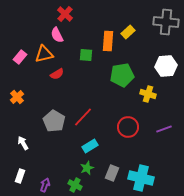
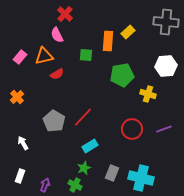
orange triangle: moved 2 px down
red circle: moved 4 px right, 2 px down
green star: moved 3 px left
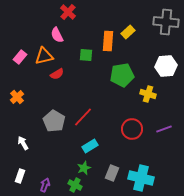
red cross: moved 3 px right, 2 px up
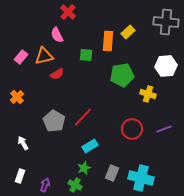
pink rectangle: moved 1 px right
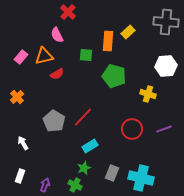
green pentagon: moved 8 px left, 1 px down; rotated 25 degrees clockwise
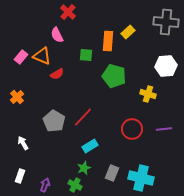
orange triangle: moved 2 px left; rotated 36 degrees clockwise
purple line: rotated 14 degrees clockwise
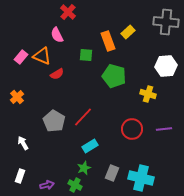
orange rectangle: rotated 24 degrees counterclockwise
purple arrow: moved 2 px right; rotated 56 degrees clockwise
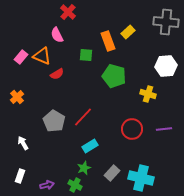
gray rectangle: rotated 21 degrees clockwise
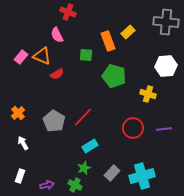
red cross: rotated 21 degrees counterclockwise
orange cross: moved 1 px right, 16 px down
red circle: moved 1 px right, 1 px up
cyan cross: moved 1 px right, 2 px up; rotated 30 degrees counterclockwise
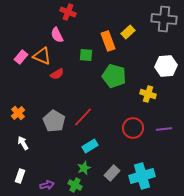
gray cross: moved 2 px left, 3 px up
